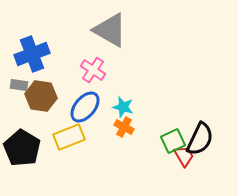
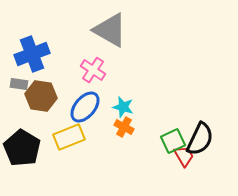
gray rectangle: moved 1 px up
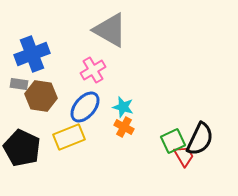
pink cross: rotated 25 degrees clockwise
black pentagon: rotated 6 degrees counterclockwise
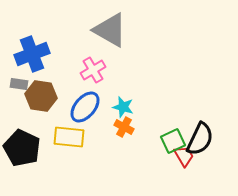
yellow rectangle: rotated 28 degrees clockwise
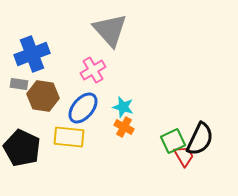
gray triangle: rotated 18 degrees clockwise
brown hexagon: moved 2 px right
blue ellipse: moved 2 px left, 1 px down
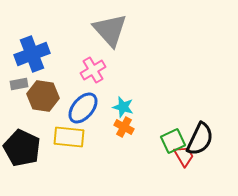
gray rectangle: rotated 18 degrees counterclockwise
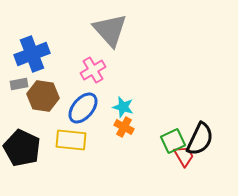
yellow rectangle: moved 2 px right, 3 px down
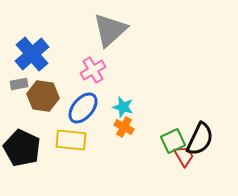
gray triangle: rotated 30 degrees clockwise
blue cross: rotated 20 degrees counterclockwise
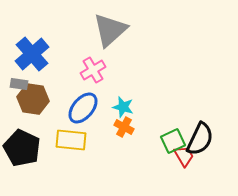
gray rectangle: rotated 18 degrees clockwise
brown hexagon: moved 10 px left, 3 px down
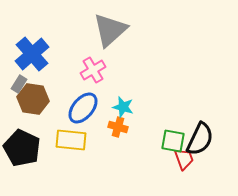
gray rectangle: rotated 66 degrees counterclockwise
orange cross: moved 6 px left; rotated 12 degrees counterclockwise
green square: rotated 35 degrees clockwise
red trapezoid: moved 3 px down; rotated 10 degrees clockwise
